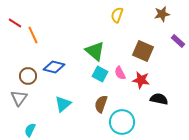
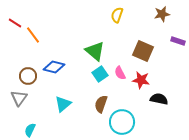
orange line: rotated 12 degrees counterclockwise
purple rectangle: rotated 24 degrees counterclockwise
cyan square: rotated 28 degrees clockwise
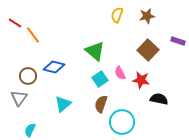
brown star: moved 15 px left, 2 px down
brown square: moved 5 px right, 1 px up; rotated 20 degrees clockwise
cyan square: moved 5 px down
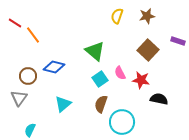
yellow semicircle: moved 1 px down
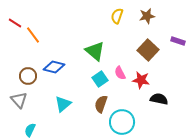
gray triangle: moved 2 px down; rotated 18 degrees counterclockwise
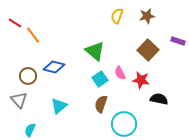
cyan triangle: moved 4 px left, 2 px down
cyan circle: moved 2 px right, 2 px down
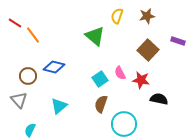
green triangle: moved 15 px up
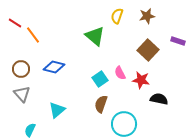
brown circle: moved 7 px left, 7 px up
gray triangle: moved 3 px right, 6 px up
cyan triangle: moved 2 px left, 4 px down
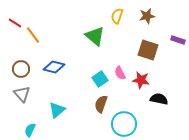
purple rectangle: moved 1 px up
brown square: rotated 25 degrees counterclockwise
